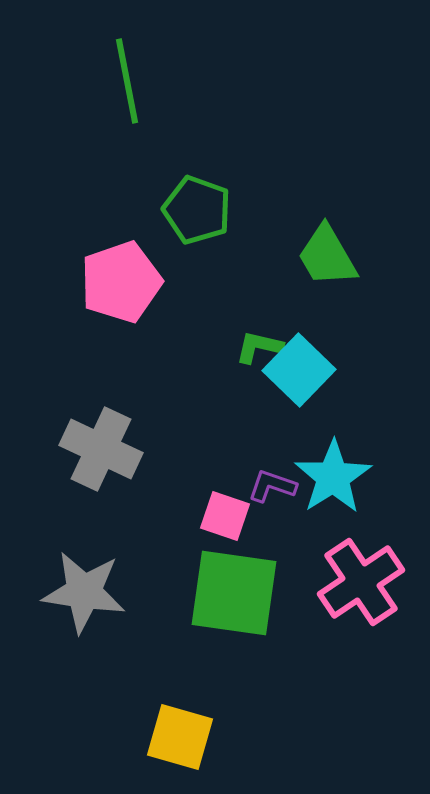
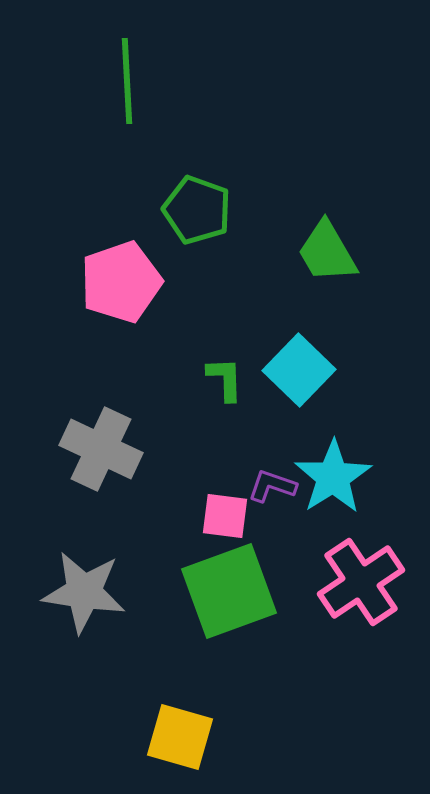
green line: rotated 8 degrees clockwise
green trapezoid: moved 4 px up
green L-shape: moved 34 px left, 32 px down; rotated 75 degrees clockwise
pink square: rotated 12 degrees counterclockwise
green square: moved 5 px left, 2 px up; rotated 28 degrees counterclockwise
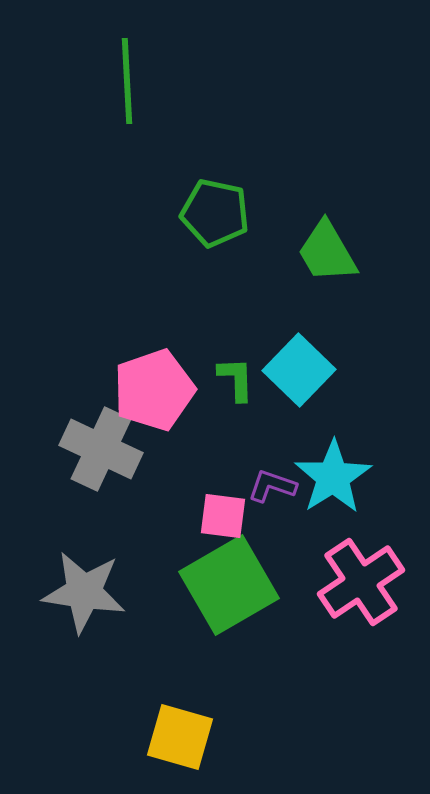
green pentagon: moved 18 px right, 3 px down; rotated 8 degrees counterclockwise
pink pentagon: moved 33 px right, 108 px down
green L-shape: moved 11 px right
pink square: moved 2 px left
green square: moved 6 px up; rotated 10 degrees counterclockwise
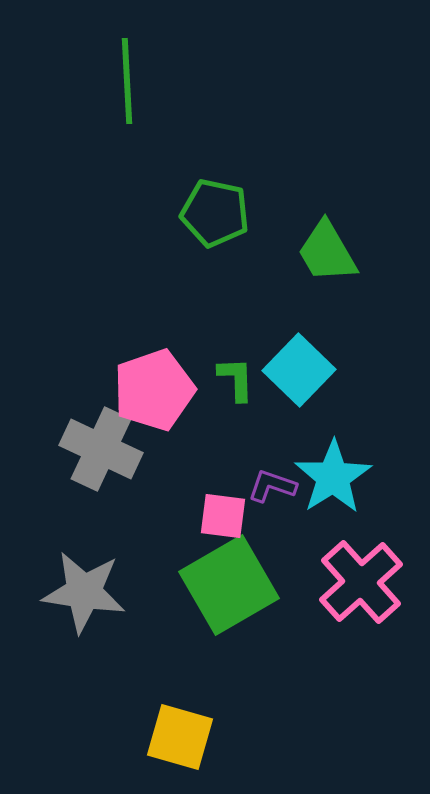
pink cross: rotated 8 degrees counterclockwise
